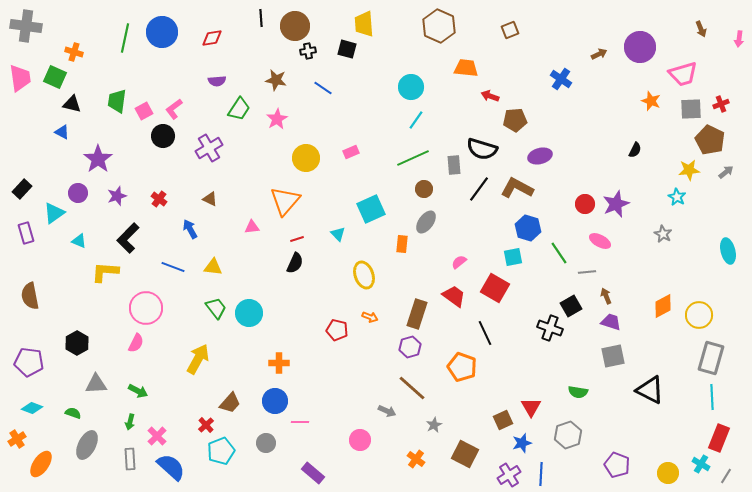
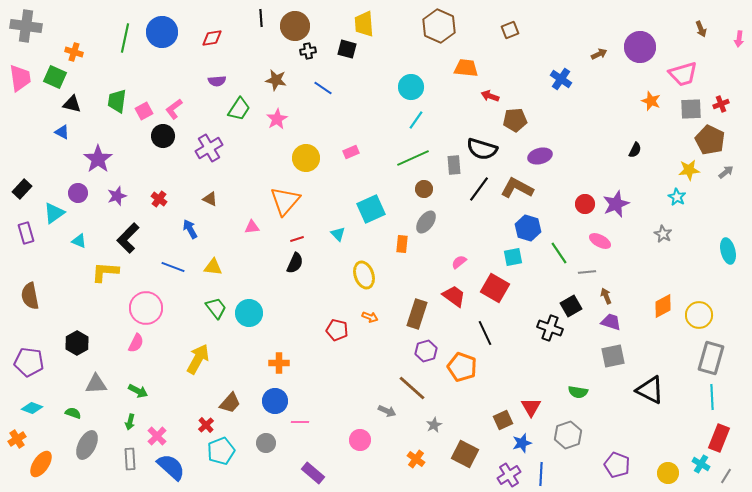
purple hexagon at (410, 347): moved 16 px right, 4 px down
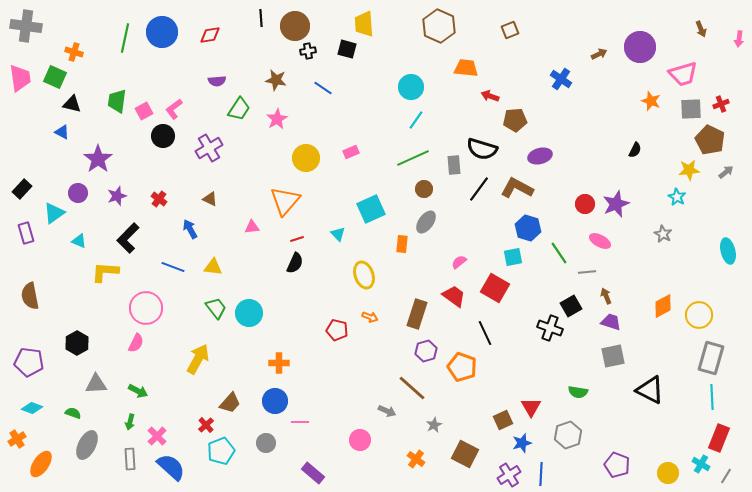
red diamond at (212, 38): moved 2 px left, 3 px up
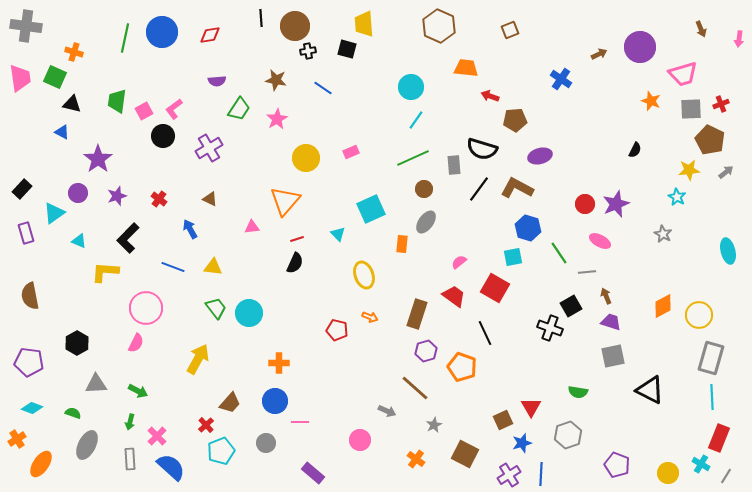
brown line at (412, 388): moved 3 px right
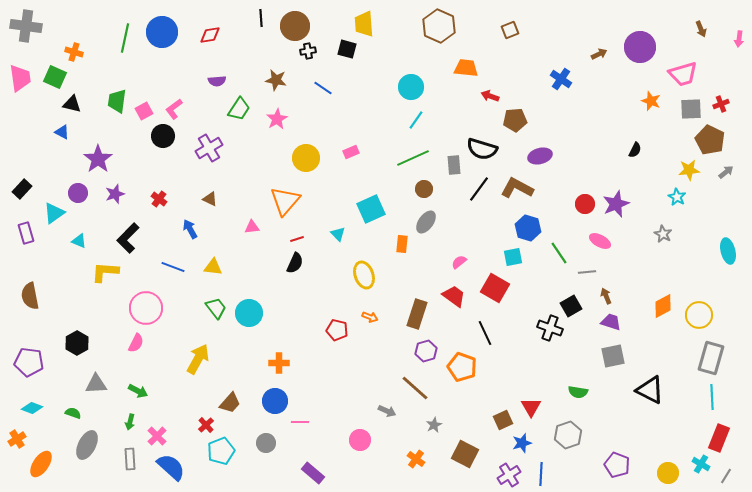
purple star at (117, 196): moved 2 px left, 2 px up
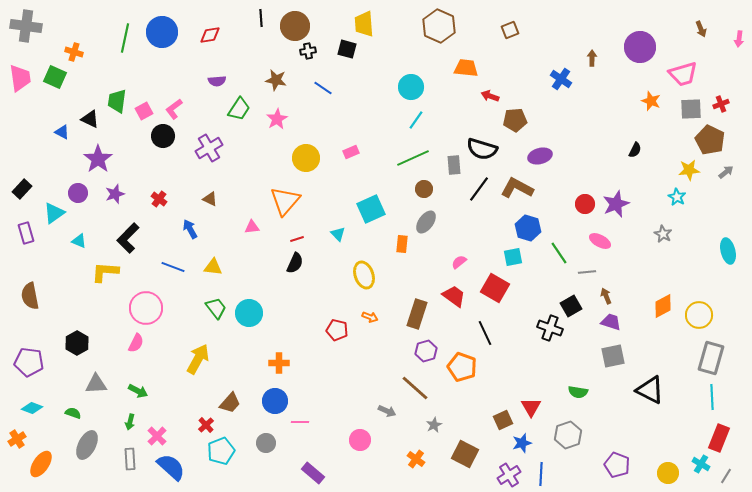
brown arrow at (599, 54): moved 7 px left, 4 px down; rotated 63 degrees counterclockwise
black triangle at (72, 104): moved 18 px right, 15 px down; rotated 12 degrees clockwise
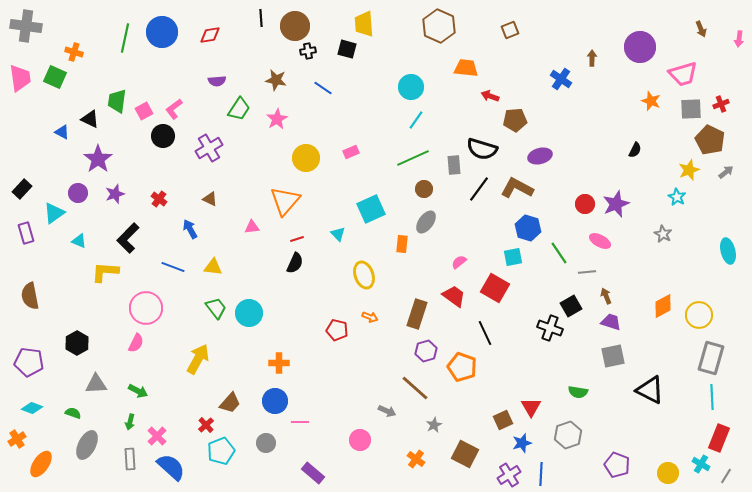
yellow star at (689, 170): rotated 15 degrees counterclockwise
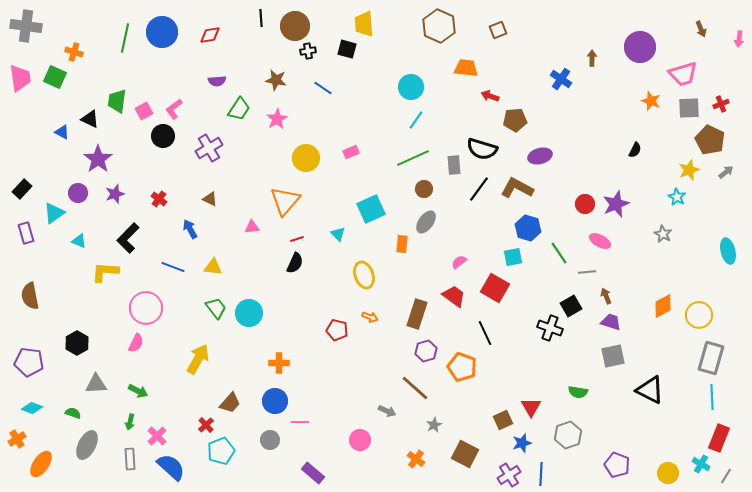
brown square at (510, 30): moved 12 px left
gray square at (691, 109): moved 2 px left, 1 px up
gray circle at (266, 443): moved 4 px right, 3 px up
